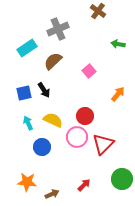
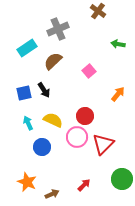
orange star: rotated 18 degrees clockwise
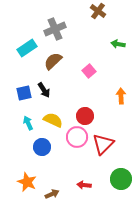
gray cross: moved 3 px left
orange arrow: moved 3 px right, 2 px down; rotated 42 degrees counterclockwise
green circle: moved 1 px left
red arrow: rotated 128 degrees counterclockwise
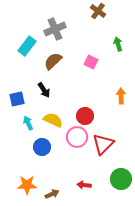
green arrow: rotated 64 degrees clockwise
cyan rectangle: moved 2 px up; rotated 18 degrees counterclockwise
pink square: moved 2 px right, 9 px up; rotated 24 degrees counterclockwise
blue square: moved 7 px left, 6 px down
orange star: moved 3 px down; rotated 24 degrees counterclockwise
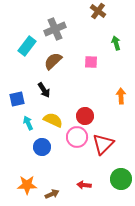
green arrow: moved 2 px left, 1 px up
pink square: rotated 24 degrees counterclockwise
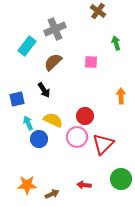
brown semicircle: moved 1 px down
blue circle: moved 3 px left, 8 px up
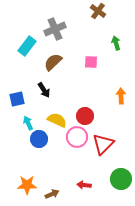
yellow semicircle: moved 4 px right
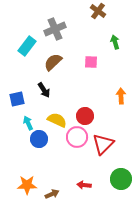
green arrow: moved 1 px left, 1 px up
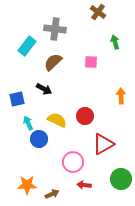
brown cross: moved 1 px down
gray cross: rotated 30 degrees clockwise
black arrow: moved 1 px up; rotated 28 degrees counterclockwise
pink circle: moved 4 px left, 25 px down
red triangle: rotated 15 degrees clockwise
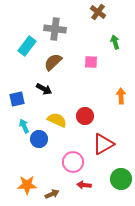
cyan arrow: moved 4 px left, 3 px down
